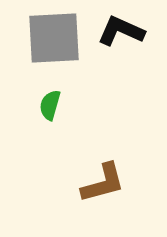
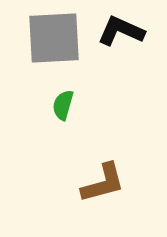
green semicircle: moved 13 px right
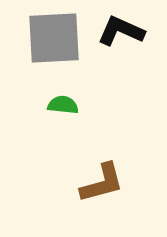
green semicircle: rotated 80 degrees clockwise
brown L-shape: moved 1 px left
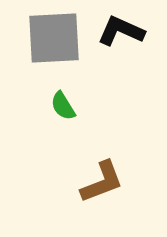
green semicircle: moved 1 px down; rotated 128 degrees counterclockwise
brown L-shape: moved 1 px up; rotated 6 degrees counterclockwise
